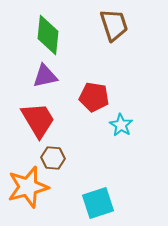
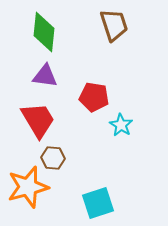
green diamond: moved 4 px left, 3 px up
purple triangle: rotated 20 degrees clockwise
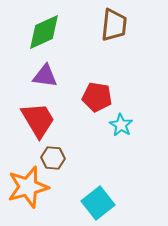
brown trapezoid: rotated 24 degrees clockwise
green diamond: rotated 60 degrees clockwise
red pentagon: moved 3 px right
cyan square: rotated 20 degrees counterclockwise
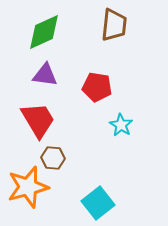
purple triangle: moved 1 px up
red pentagon: moved 10 px up
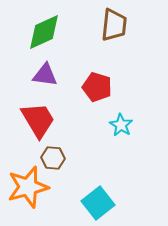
red pentagon: rotated 8 degrees clockwise
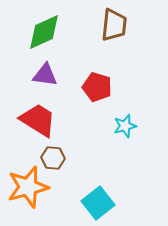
red trapezoid: rotated 27 degrees counterclockwise
cyan star: moved 4 px right, 1 px down; rotated 25 degrees clockwise
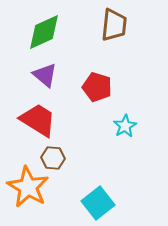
purple triangle: rotated 32 degrees clockwise
cyan star: rotated 15 degrees counterclockwise
orange star: rotated 27 degrees counterclockwise
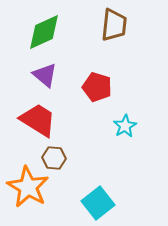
brown hexagon: moved 1 px right
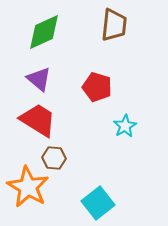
purple triangle: moved 6 px left, 4 px down
